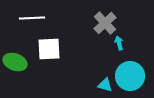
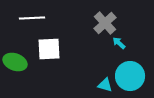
cyan arrow: rotated 32 degrees counterclockwise
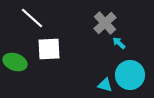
white line: rotated 45 degrees clockwise
cyan circle: moved 1 px up
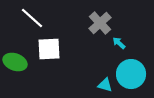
gray cross: moved 5 px left
cyan circle: moved 1 px right, 1 px up
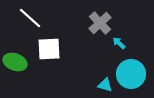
white line: moved 2 px left
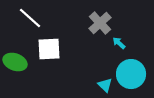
cyan triangle: rotated 28 degrees clockwise
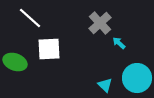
cyan circle: moved 6 px right, 4 px down
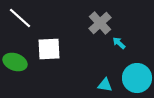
white line: moved 10 px left
cyan triangle: rotated 35 degrees counterclockwise
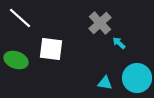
white square: moved 2 px right; rotated 10 degrees clockwise
green ellipse: moved 1 px right, 2 px up
cyan triangle: moved 2 px up
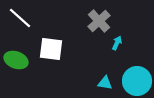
gray cross: moved 1 px left, 2 px up
cyan arrow: moved 2 px left; rotated 72 degrees clockwise
cyan circle: moved 3 px down
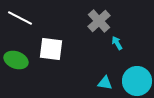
white line: rotated 15 degrees counterclockwise
cyan arrow: rotated 56 degrees counterclockwise
